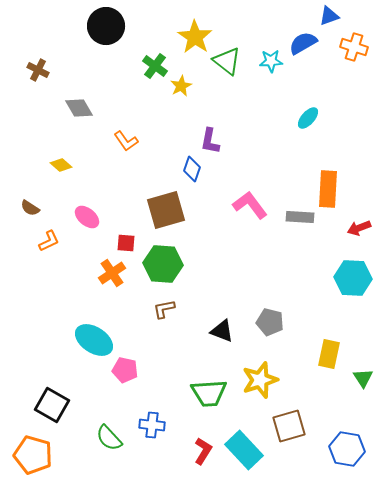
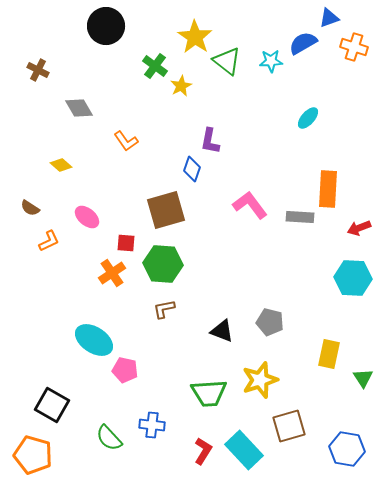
blue triangle at (329, 16): moved 2 px down
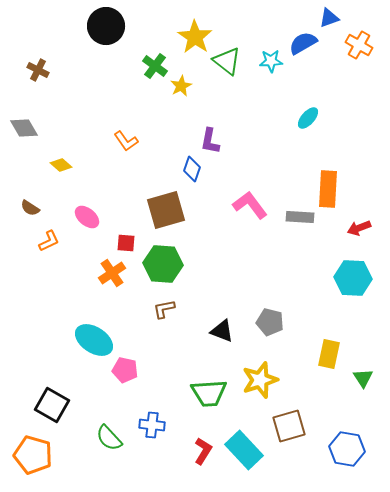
orange cross at (354, 47): moved 5 px right, 2 px up; rotated 12 degrees clockwise
gray diamond at (79, 108): moved 55 px left, 20 px down
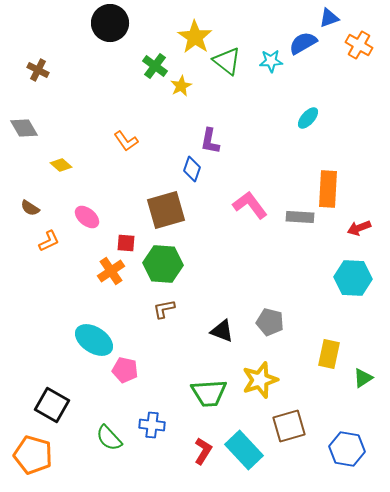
black circle at (106, 26): moved 4 px right, 3 px up
orange cross at (112, 273): moved 1 px left, 2 px up
green triangle at (363, 378): rotated 30 degrees clockwise
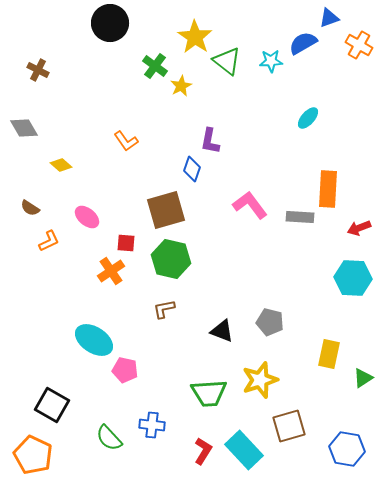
green hexagon at (163, 264): moved 8 px right, 5 px up; rotated 9 degrees clockwise
orange pentagon at (33, 455): rotated 9 degrees clockwise
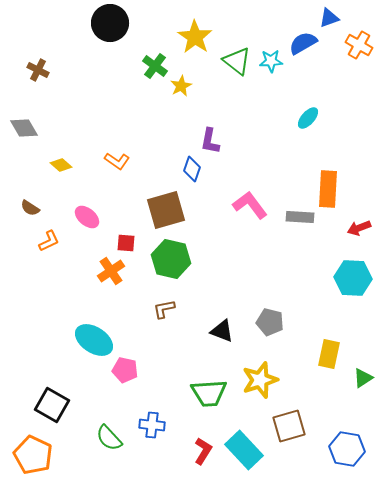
green triangle at (227, 61): moved 10 px right
orange L-shape at (126, 141): moved 9 px left, 20 px down; rotated 20 degrees counterclockwise
